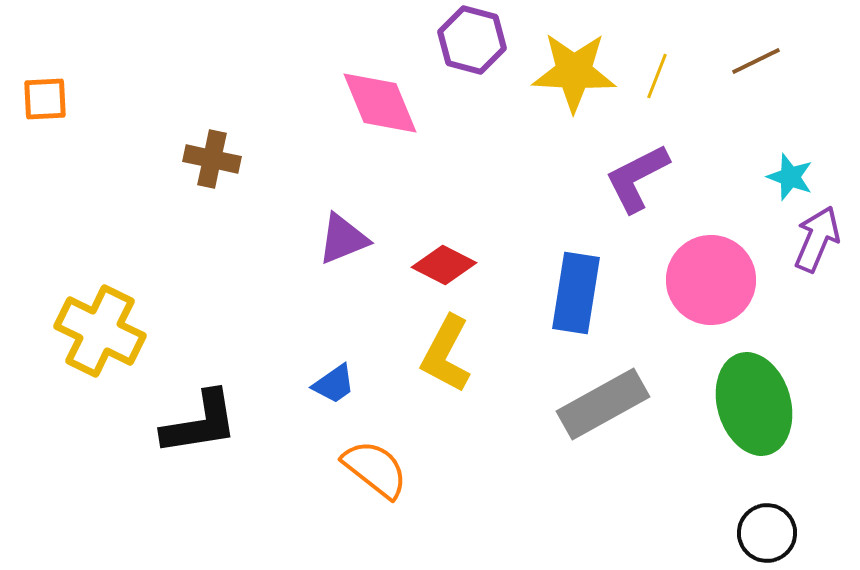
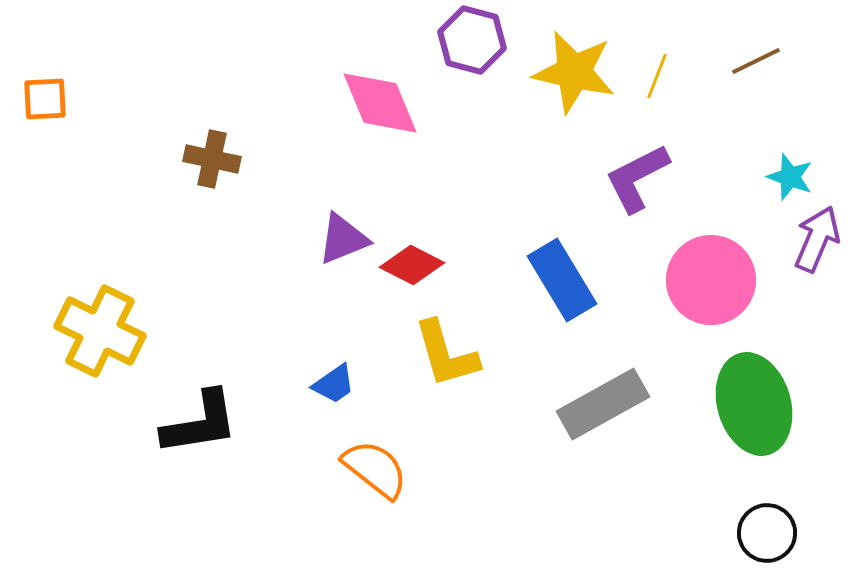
yellow star: rotated 10 degrees clockwise
red diamond: moved 32 px left
blue rectangle: moved 14 px left, 13 px up; rotated 40 degrees counterclockwise
yellow L-shape: rotated 44 degrees counterclockwise
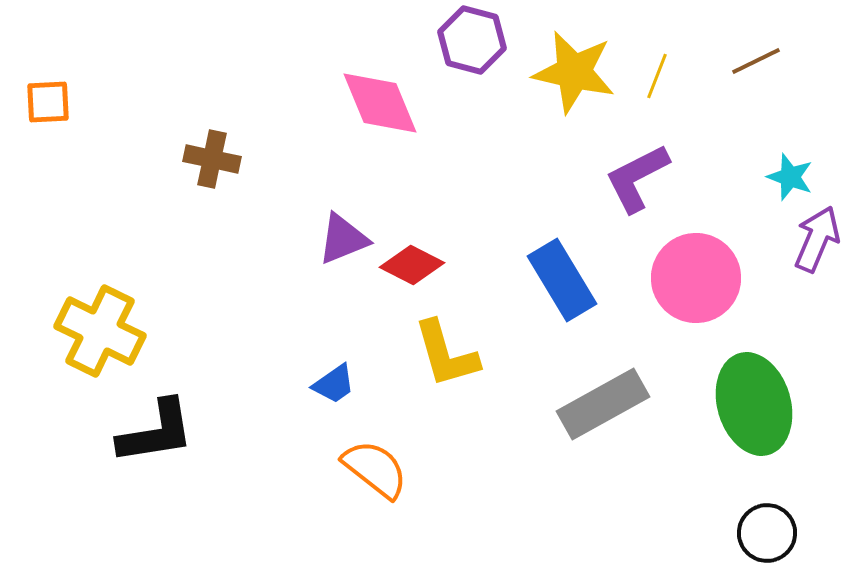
orange square: moved 3 px right, 3 px down
pink circle: moved 15 px left, 2 px up
black L-shape: moved 44 px left, 9 px down
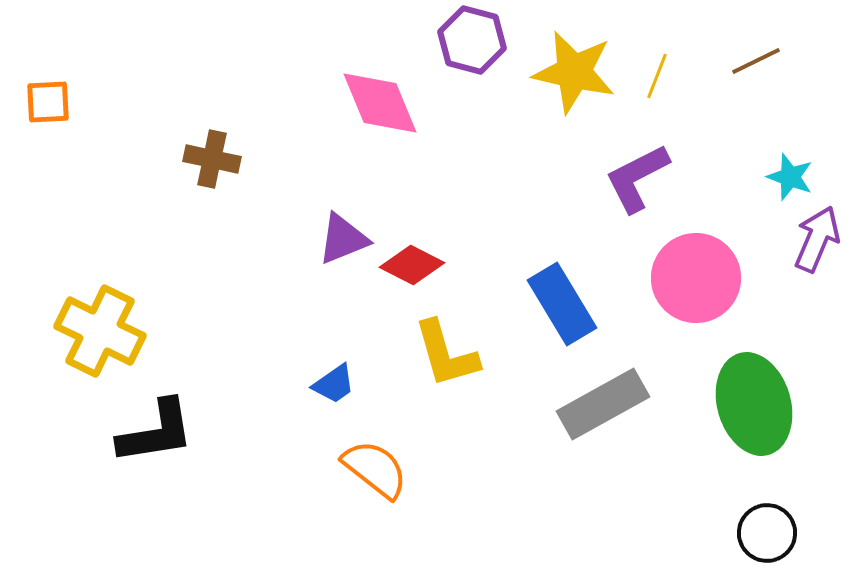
blue rectangle: moved 24 px down
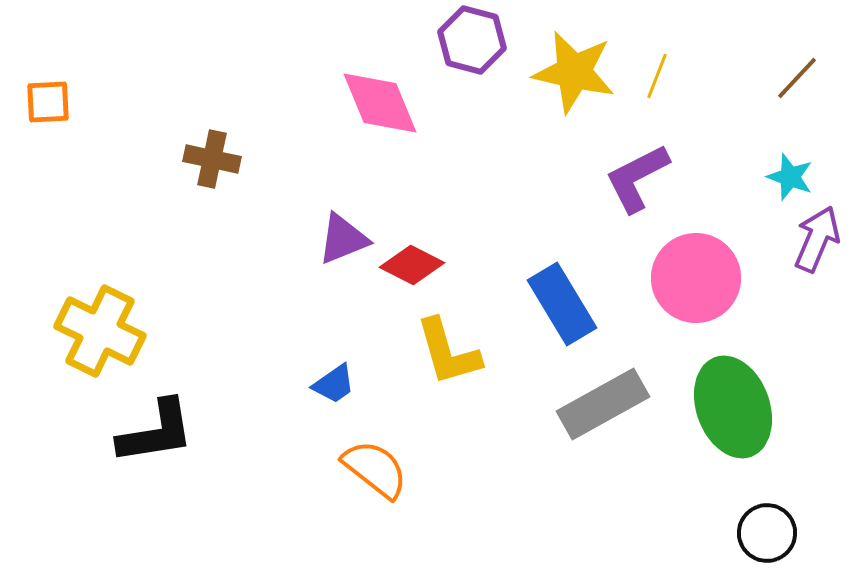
brown line: moved 41 px right, 17 px down; rotated 21 degrees counterclockwise
yellow L-shape: moved 2 px right, 2 px up
green ellipse: moved 21 px left, 3 px down; rotated 4 degrees counterclockwise
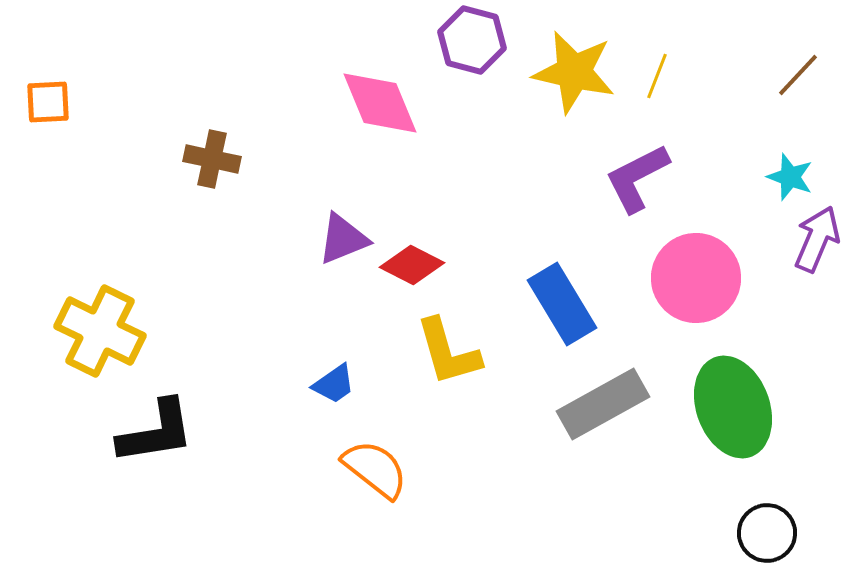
brown line: moved 1 px right, 3 px up
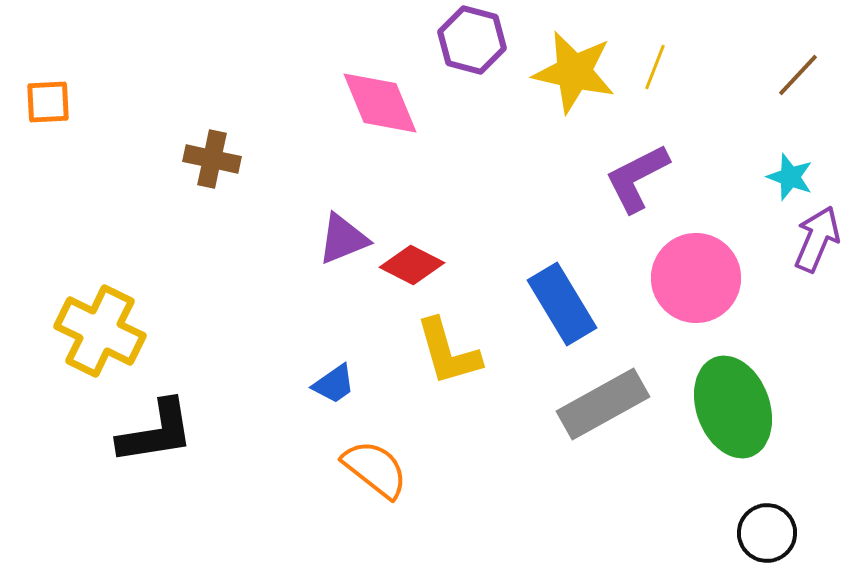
yellow line: moved 2 px left, 9 px up
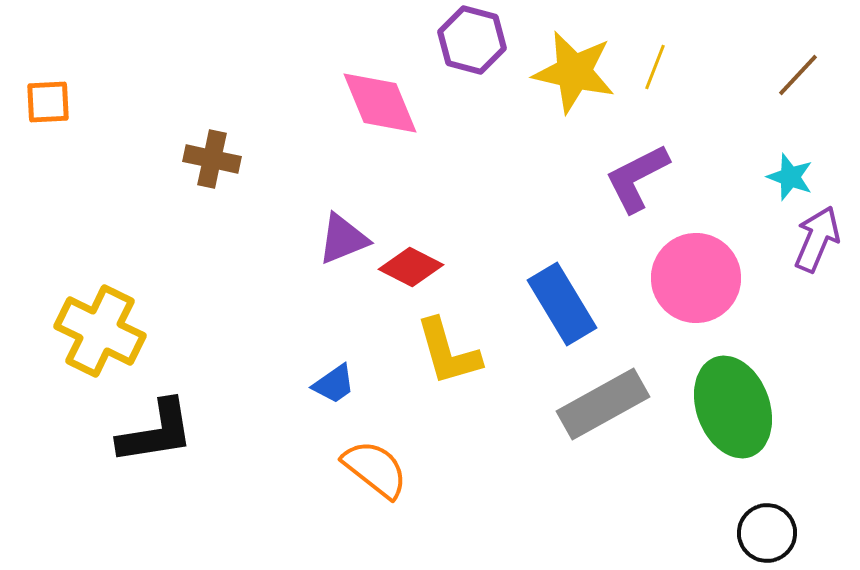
red diamond: moved 1 px left, 2 px down
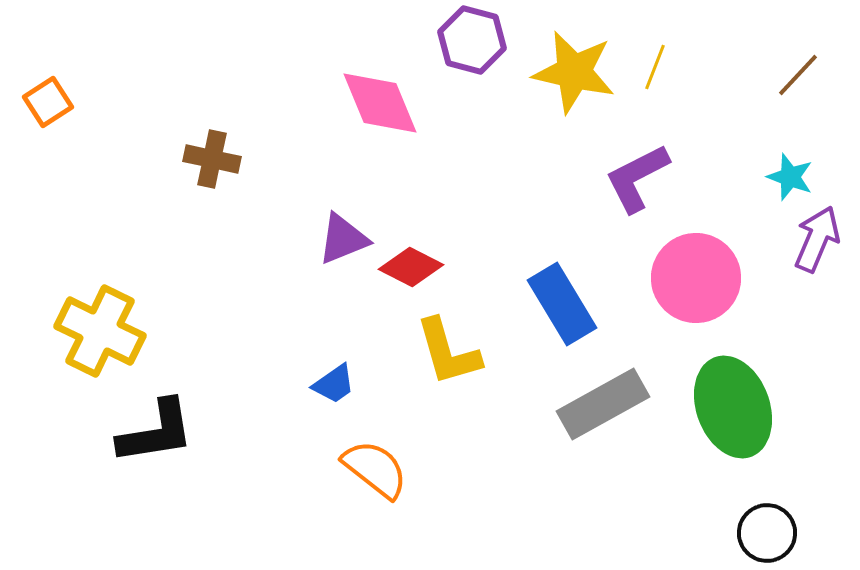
orange square: rotated 30 degrees counterclockwise
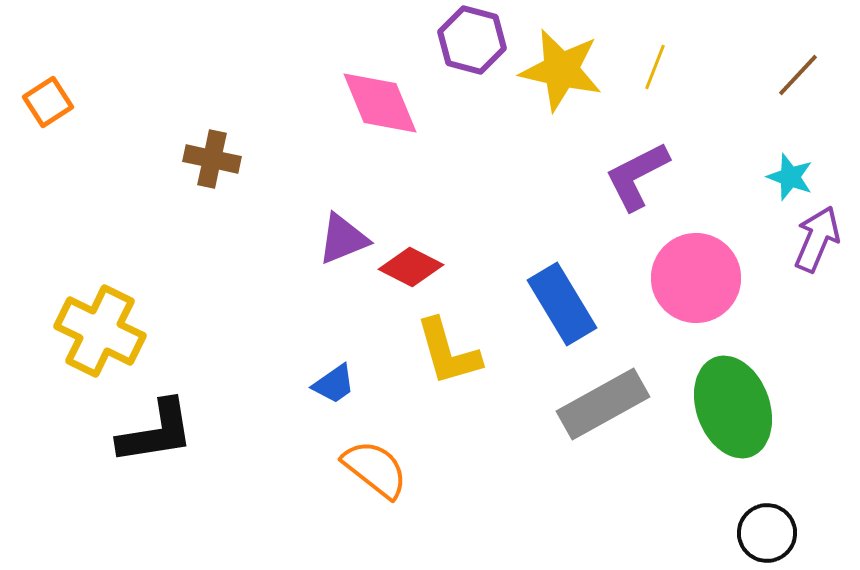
yellow star: moved 13 px left, 2 px up
purple L-shape: moved 2 px up
